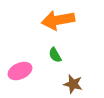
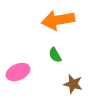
pink ellipse: moved 2 px left, 1 px down
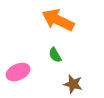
orange arrow: rotated 36 degrees clockwise
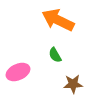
brown star: rotated 18 degrees counterclockwise
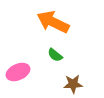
orange arrow: moved 5 px left, 2 px down
green semicircle: rotated 21 degrees counterclockwise
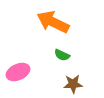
green semicircle: moved 7 px right; rotated 14 degrees counterclockwise
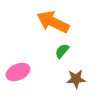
green semicircle: moved 4 px up; rotated 105 degrees clockwise
brown star: moved 3 px right, 5 px up
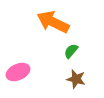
green semicircle: moved 9 px right
brown star: rotated 18 degrees clockwise
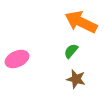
orange arrow: moved 28 px right
pink ellipse: moved 1 px left, 13 px up
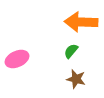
orange arrow: rotated 24 degrees counterclockwise
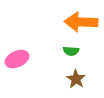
green semicircle: rotated 126 degrees counterclockwise
brown star: rotated 18 degrees clockwise
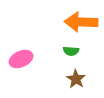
pink ellipse: moved 4 px right
